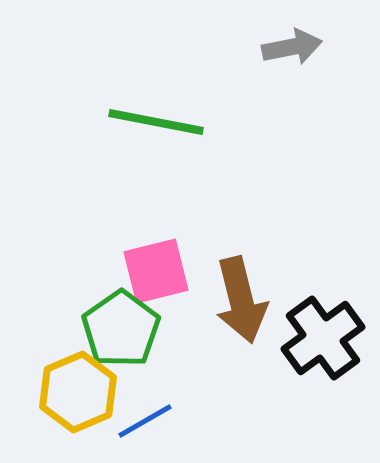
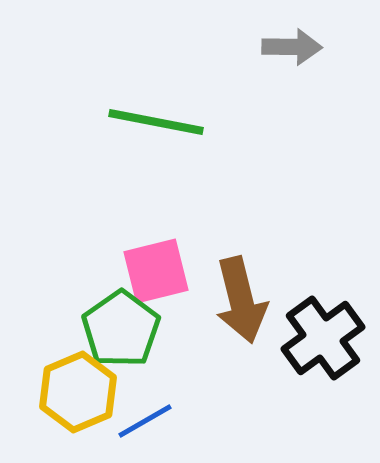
gray arrow: rotated 12 degrees clockwise
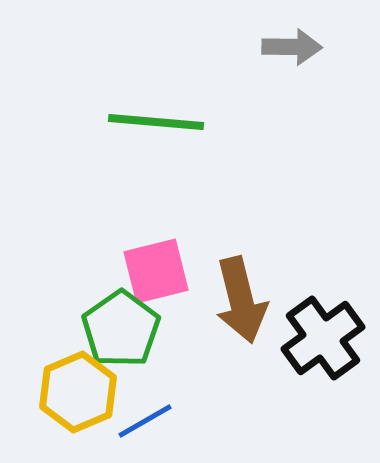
green line: rotated 6 degrees counterclockwise
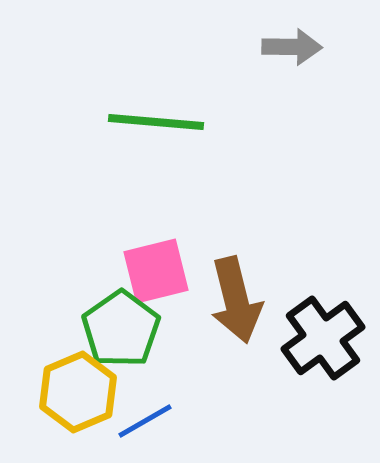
brown arrow: moved 5 px left
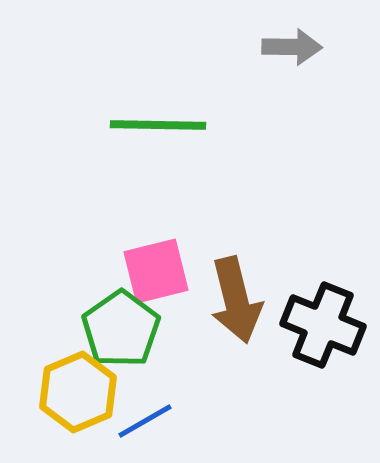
green line: moved 2 px right, 3 px down; rotated 4 degrees counterclockwise
black cross: moved 13 px up; rotated 32 degrees counterclockwise
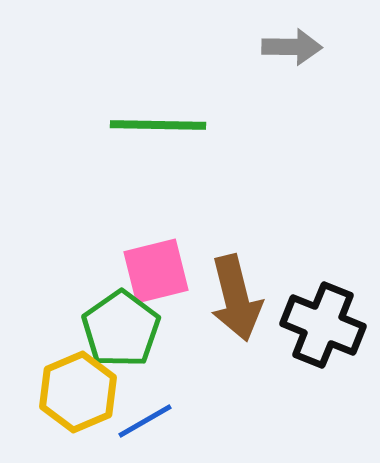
brown arrow: moved 2 px up
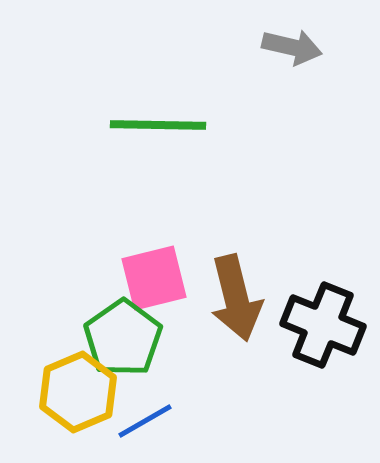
gray arrow: rotated 12 degrees clockwise
pink square: moved 2 px left, 7 px down
green pentagon: moved 2 px right, 9 px down
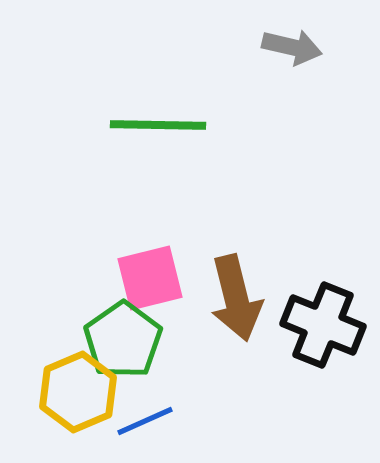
pink square: moved 4 px left
green pentagon: moved 2 px down
blue line: rotated 6 degrees clockwise
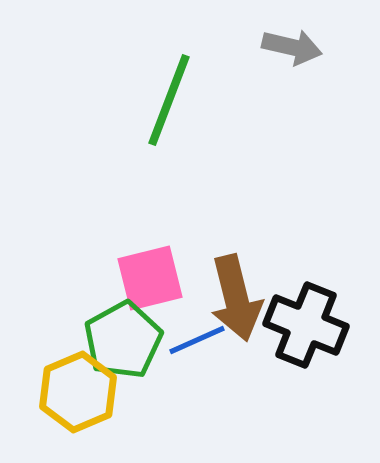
green line: moved 11 px right, 25 px up; rotated 70 degrees counterclockwise
black cross: moved 17 px left
green pentagon: rotated 6 degrees clockwise
blue line: moved 52 px right, 81 px up
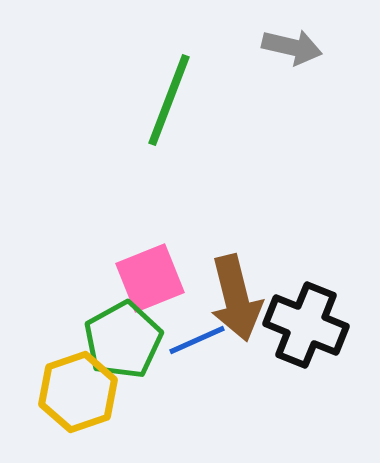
pink square: rotated 8 degrees counterclockwise
yellow hexagon: rotated 4 degrees clockwise
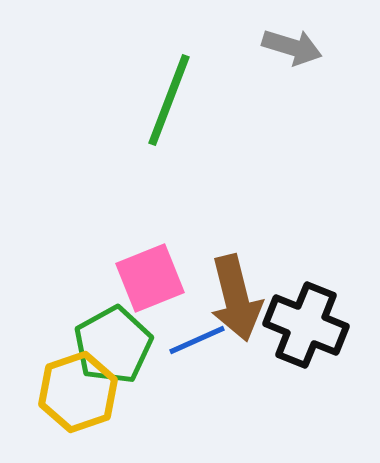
gray arrow: rotated 4 degrees clockwise
green pentagon: moved 10 px left, 5 px down
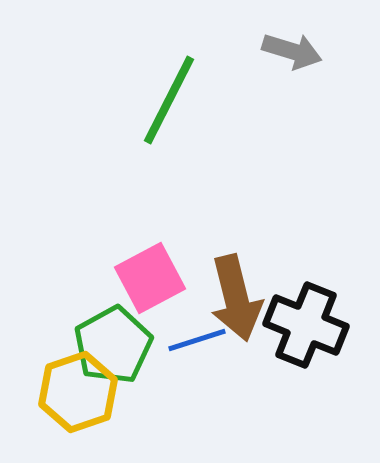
gray arrow: moved 4 px down
green line: rotated 6 degrees clockwise
pink square: rotated 6 degrees counterclockwise
blue line: rotated 6 degrees clockwise
